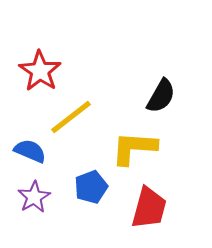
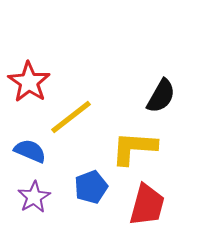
red star: moved 11 px left, 11 px down
red trapezoid: moved 2 px left, 3 px up
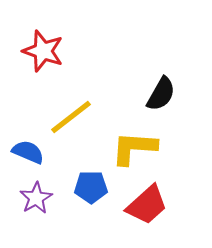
red star: moved 14 px right, 31 px up; rotated 15 degrees counterclockwise
black semicircle: moved 2 px up
blue semicircle: moved 2 px left, 1 px down
blue pentagon: rotated 20 degrees clockwise
purple star: moved 2 px right, 1 px down
red trapezoid: rotated 33 degrees clockwise
